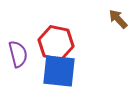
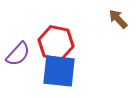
purple semicircle: rotated 56 degrees clockwise
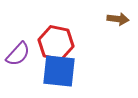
brown arrow: rotated 140 degrees clockwise
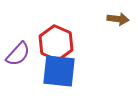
red hexagon: rotated 12 degrees clockwise
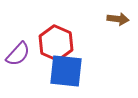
blue square: moved 7 px right
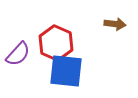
brown arrow: moved 3 px left, 5 px down
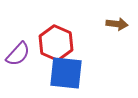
brown arrow: moved 2 px right
blue square: moved 2 px down
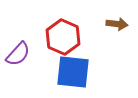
red hexagon: moved 7 px right, 6 px up
blue square: moved 7 px right, 1 px up
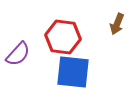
brown arrow: rotated 105 degrees clockwise
red hexagon: rotated 16 degrees counterclockwise
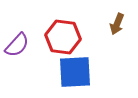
purple semicircle: moved 1 px left, 9 px up
blue square: moved 2 px right; rotated 9 degrees counterclockwise
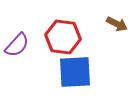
brown arrow: rotated 85 degrees counterclockwise
